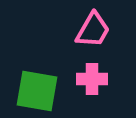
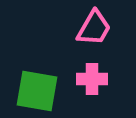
pink trapezoid: moved 1 px right, 2 px up
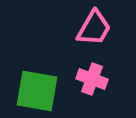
pink cross: rotated 20 degrees clockwise
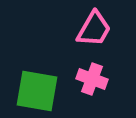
pink trapezoid: moved 1 px down
